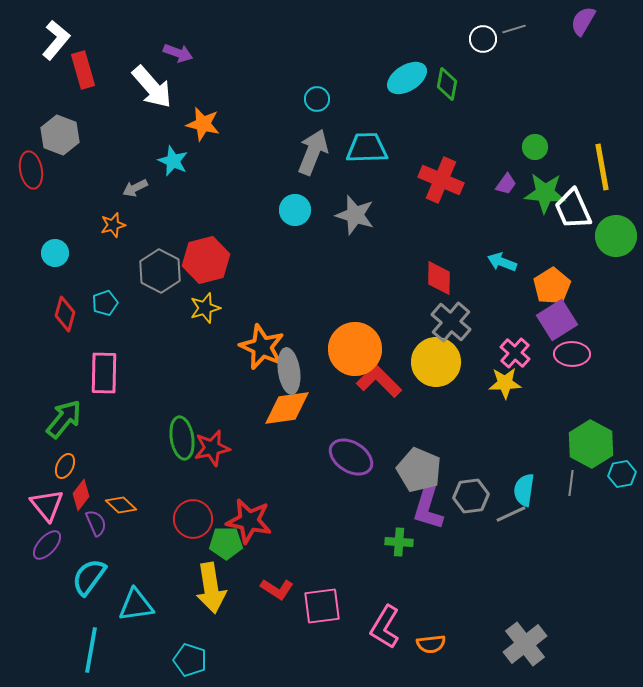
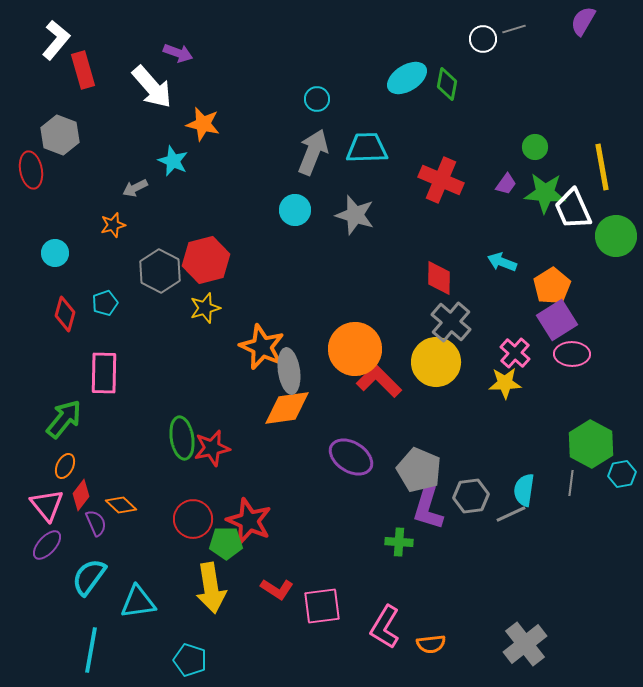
red star at (249, 521): rotated 12 degrees clockwise
cyan triangle at (136, 605): moved 2 px right, 3 px up
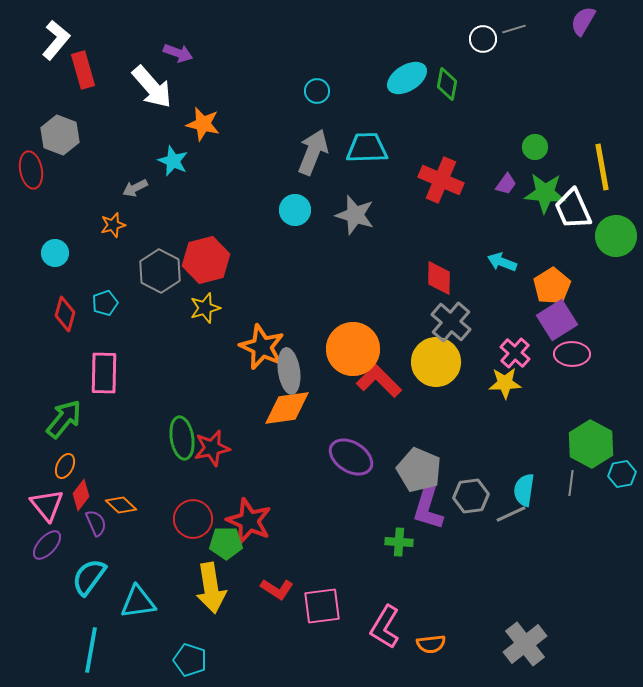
cyan circle at (317, 99): moved 8 px up
orange circle at (355, 349): moved 2 px left
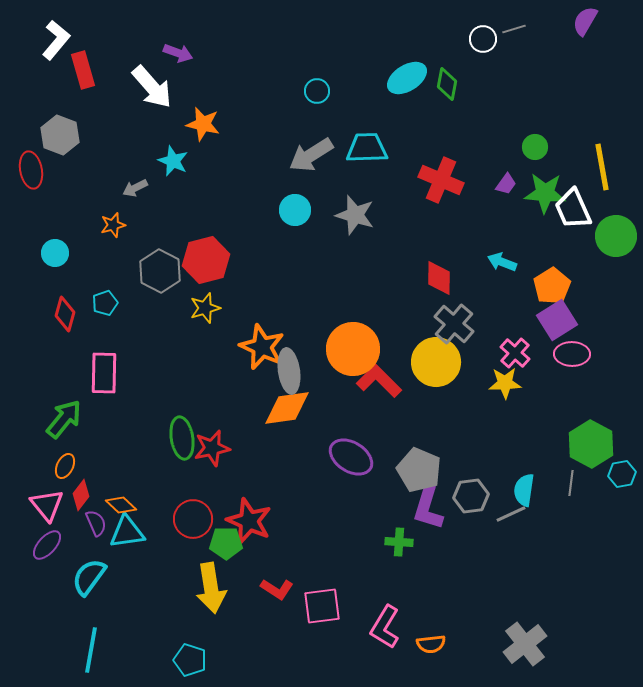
purple semicircle at (583, 21): moved 2 px right
gray arrow at (313, 152): moved 2 px left, 3 px down; rotated 144 degrees counterclockwise
gray cross at (451, 322): moved 3 px right, 2 px down
cyan triangle at (138, 602): moved 11 px left, 70 px up
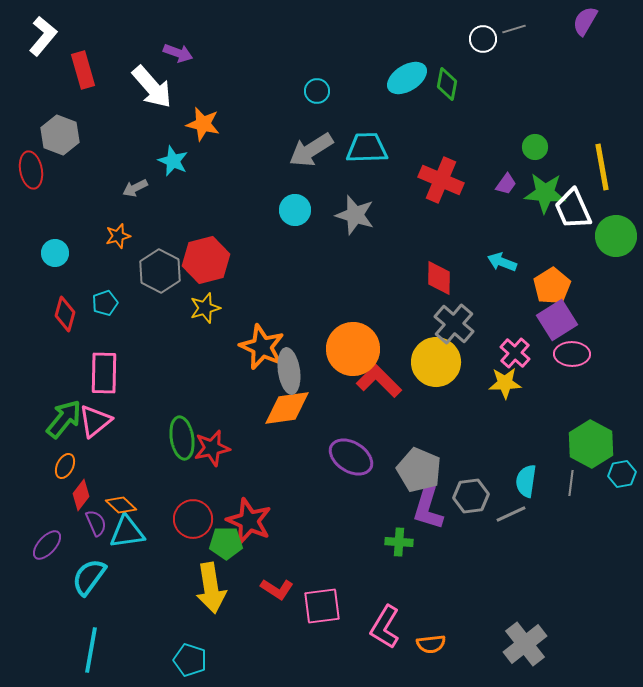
white L-shape at (56, 40): moved 13 px left, 4 px up
gray arrow at (311, 155): moved 5 px up
orange star at (113, 225): moved 5 px right, 11 px down
cyan semicircle at (524, 490): moved 2 px right, 9 px up
pink triangle at (47, 505): moved 48 px right, 84 px up; rotated 30 degrees clockwise
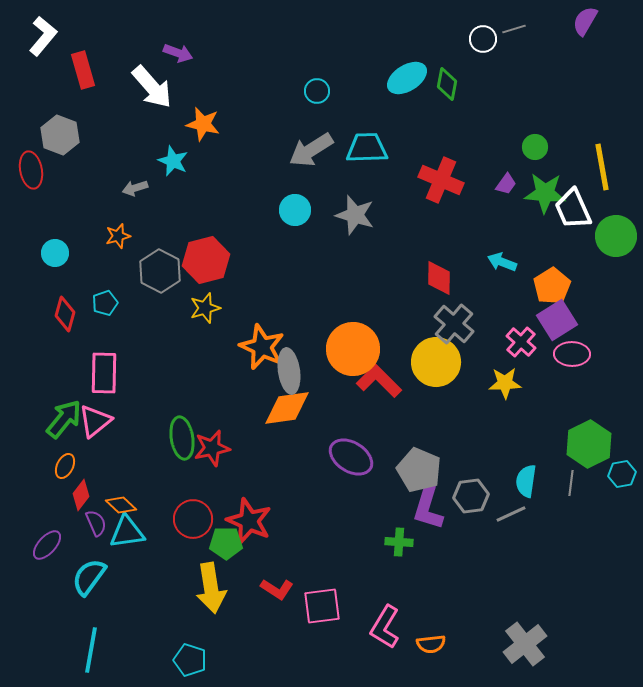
gray arrow at (135, 188): rotated 10 degrees clockwise
pink cross at (515, 353): moved 6 px right, 11 px up
green hexagon at (591, 444): moved 2 px left; rotated 6 degrees clockwise
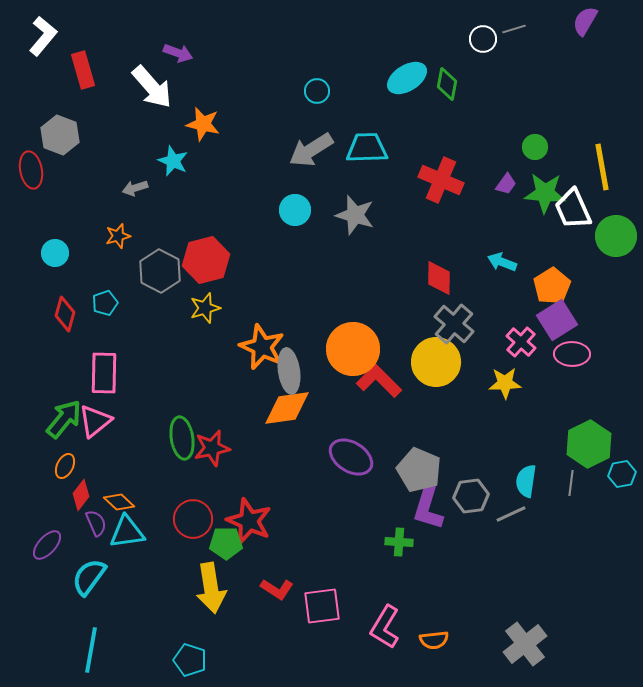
orange diamond at (121, 505): moved 2 px left, 3 px up
orange semicircle at (431, 644): moved 3 px right, 4 px up
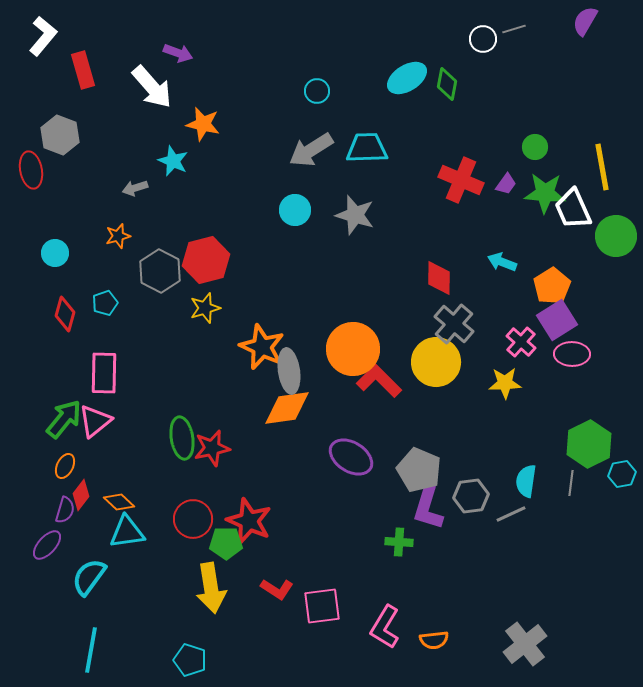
red cross at (441, 180): moved 20 px right
purple semicircle at (96, 523): moved 31 px left, 13 px up; rotated 40 degrees clockwise
